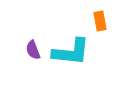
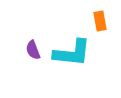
cyan L-shape: moved 1 px right, 1 px down
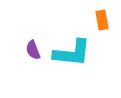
orange rectangle: moved 2 px right, 1 px up
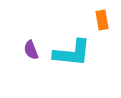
purple semicircle: moved 2 px left
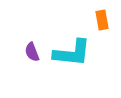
purple semicircle: moved 1 px right, 2 px down
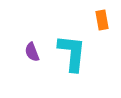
cyan L-shape: rotated 90 degrees counterclockwise
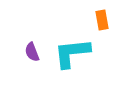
cyan L-shape: rotated 102 degrees counterclockwise
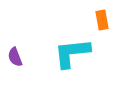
purple semicircle: moved 17 px left, 5 px down
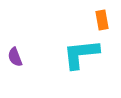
cyan L-shape: moved 9 px right, 1 px down
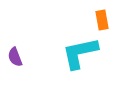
cyan L-shape: moved 1 px left, 1 px up; rotated 6 degrees counterclockwise
